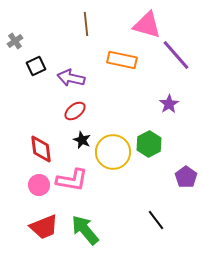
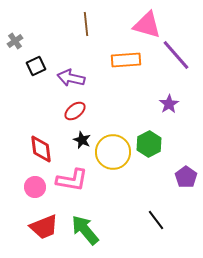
orange rectangle: moved 4 px right; rotated 16 degrees counterclockwise
pink circle: moved 4 px left, 2 px down
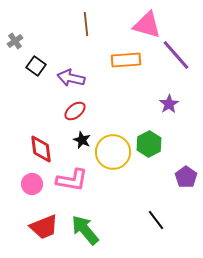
black square: rotated 30 degrees counterclockwise
pink circle: moved 3 px left, 3 px up
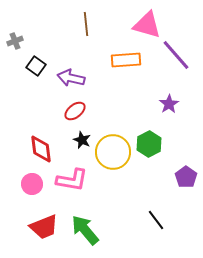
gray cross: rotated 14 degrees clockwise
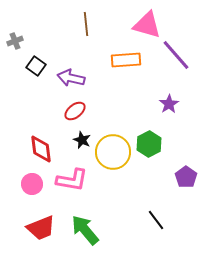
red trapezoid: moved 3 px left, 1 px down
